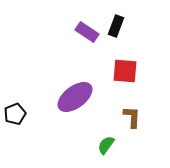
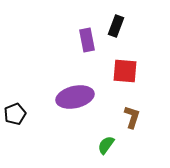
purple rectangle: moved 8 px down; rotated 45 degrees clockwise
purple ellipse: rotated 24 degrees clockwise
brown L-shape: rotated 15 degrees clockwise
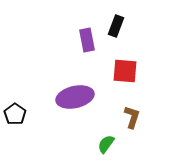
black pentagon: rotated 15 degrees counterclockwise
green semicircle: moved 1 px up
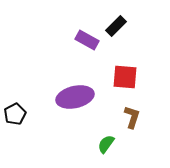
black rectangle: rotated 25 degrees clockwise
purple rectangle: rotated 50 degrees counterclockwise
red square: moved 6 px down
black pentagon: rotated 10 degrees clockwise
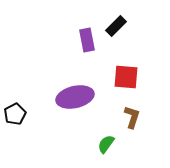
purple rectangle: rotated 50 degrees clockwise
red square: moved 1 px right
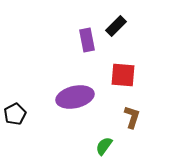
red square: moved 3 px left, 2 px up
green semicircle: moved 2 px left, 2 px down
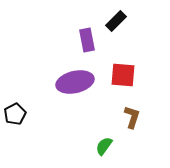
black rectangle: moved 5 px up
purple ellipse: moved 15 px up
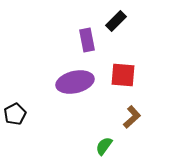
brown L-shape: rotated 30 degrees clockwise
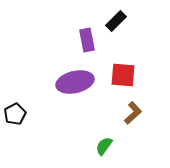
brown L-shape: moved 1 px right, 4 px up
